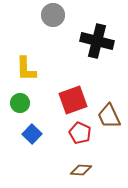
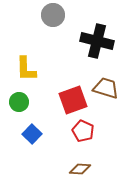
green circle: moved 1 px left, 1 px up
brown trapezoid: moved 3 px left, 28 px up; rotated 132 degrees clockwise
red pentagon: moved 3 px right, 2 px up
brown diamond: moved 1 px left, 1 px up
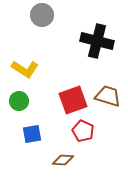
gray circle: moved 11 px left
yellow L-shape: moved 1 px left; rotated 56 degrees counterclockwise
brown trapezoid: moved 2 px right, 8 px down
green circle: moved 1 px up
blue square: rotated 36 degrees clockwise
brown diamond: moved 17 px left, 9 px up
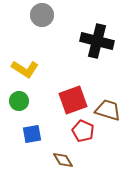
brown trapezoid: moved 14 px down
brown diamond: rotated 55 degrees clockwise
